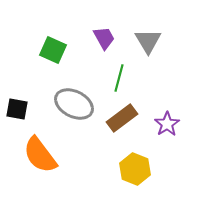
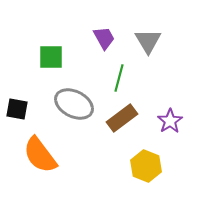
green square: moved 2 px left, 7 px down; rotated 24 degrees counterclockwise
purple star: moved 3 px right, 3 px up
yellow hexagon: moved 11 px right, 3 px up
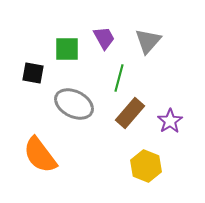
gray triangle: rotated 12 degrees clockwise
green square: moved 16 px right, 8 px up
black square: moved 16 px right, 36 px up
brown rectangle: moved 8 px right, 5 px up; rotated 12 degrees counterclockwise
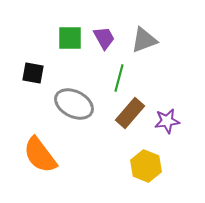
gray triangle: moved 4 px left, 1 px up; rotated 28 degrees clockwise
green square: moved 3 px right, 11 px up
purple star: moved 3 px left; rotated 25 degrees clockwise
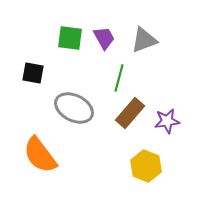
green square: rotated 8 degrees clockwise
gray ellipse: moved 4 px down
